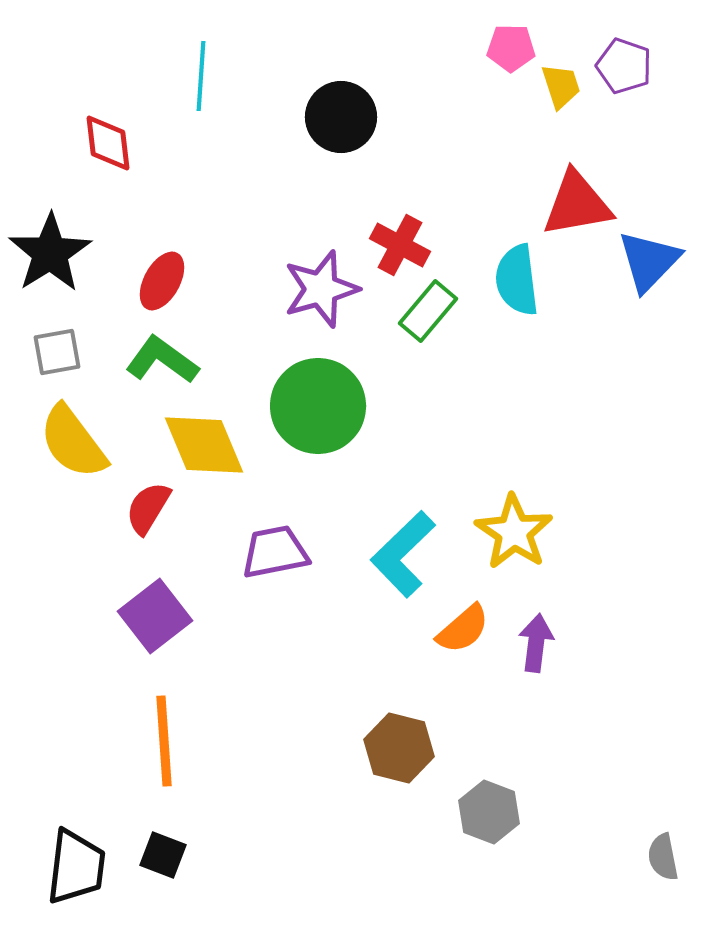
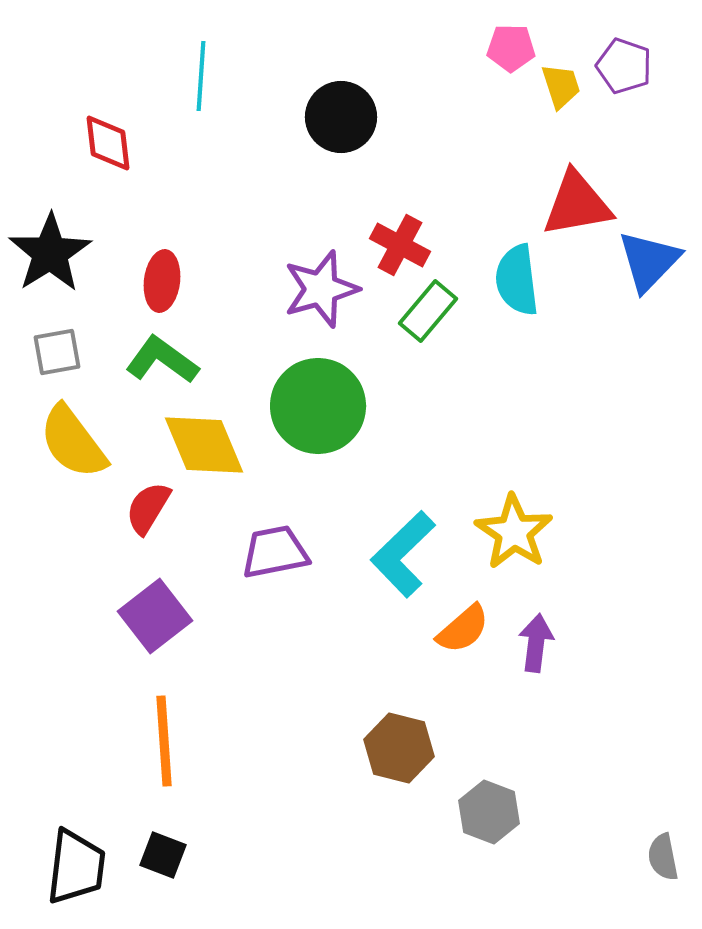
red ellipse: rotated 22 degrees counterclockwise
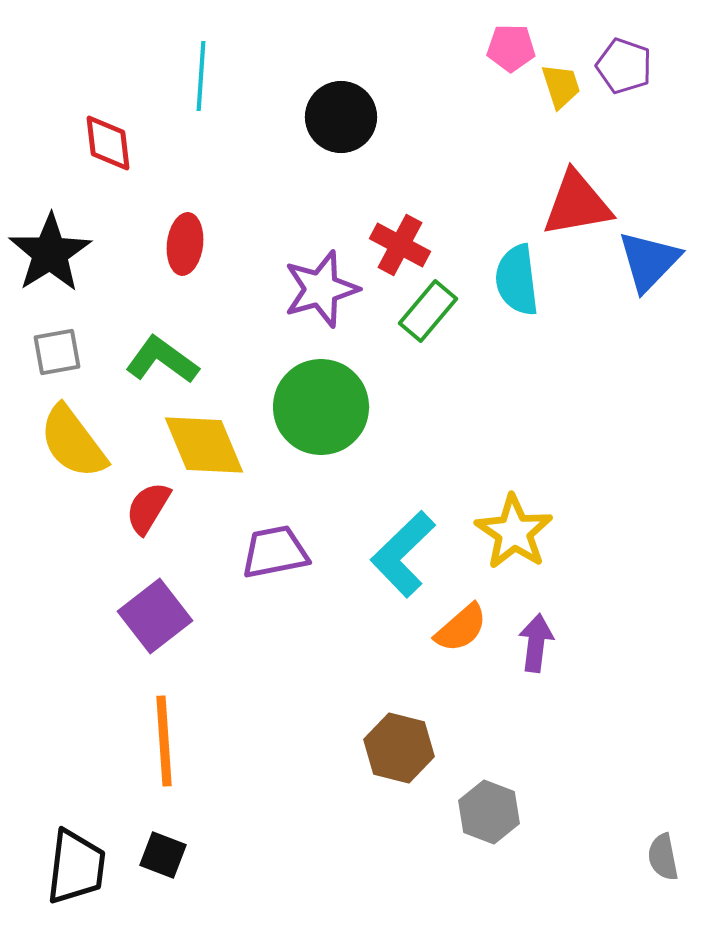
red ellipse: moved 23 px right, 37 px up
green circle: moved 3 px right, 1 px down
orange semicircle: moved 2 px left, 1 px up
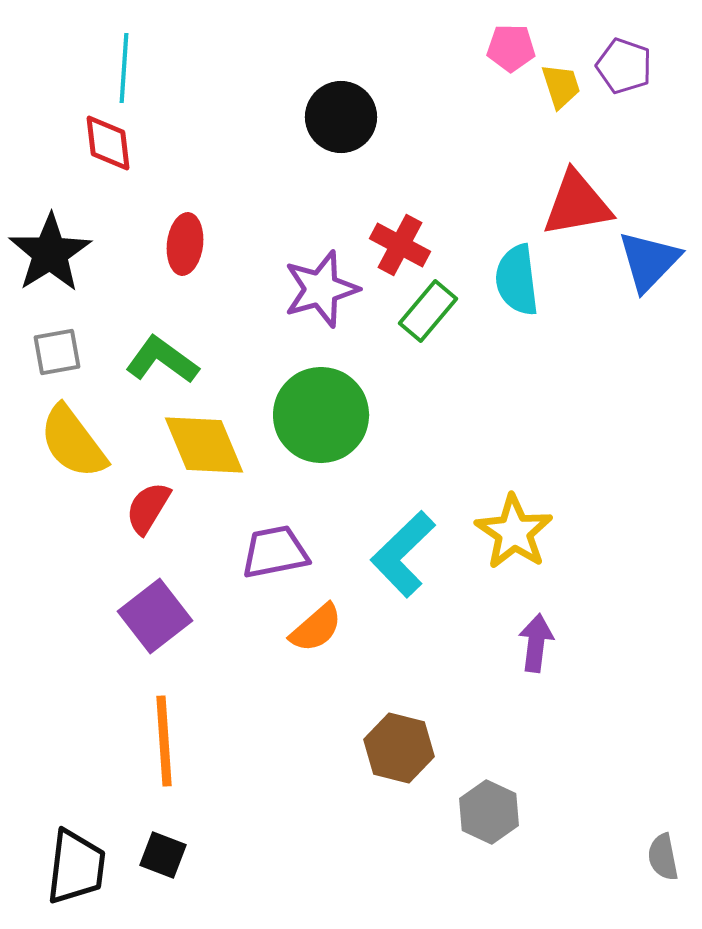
cyan line: moved 77 px left, 8 px up
green circle: moved 8 px down
orange semicircle: moved 145 px left
gray hexagon: rotated 4 degrees clockwise
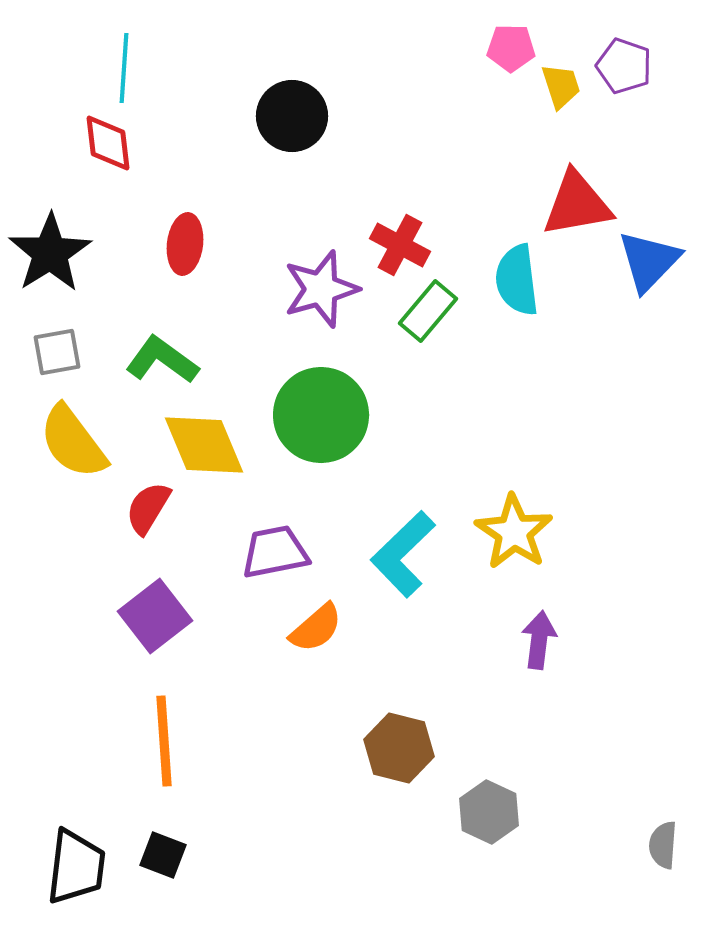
black circle: moved 49 px left, 1 px up
purple arrow: moved 3 px right, 3 px up
gray semicircle: moved 12 px up; rotated 15 degrees clockwise
